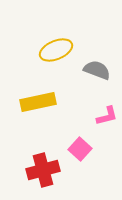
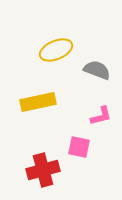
pink L-shape: moved 6 px left
pink square: moved 1 px left, 2 px up; rotated 30 degrees counterclockwise
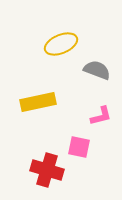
yellow ellipse: moved 5 px right, 6 px up
red cross: moved 4 px right; rotated 32 degrees clockwise
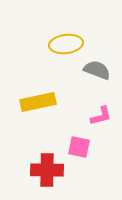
yellow ellipse: moved 5 px right; rotated 16 degrees clockwise
red cross: rotated 16 degrees counterclockwise
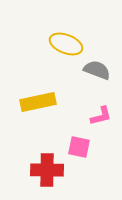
yellow ellipse: rotated 28 degrees clockwise
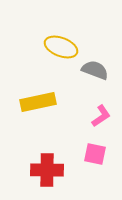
yellow ellipse: moved 5 px left, 3 px down
gray semicircle: moved 2 px left
pink L-shape: rotated 20 degrees counterclockwise
pink square: moved 16 px right, 7 px down
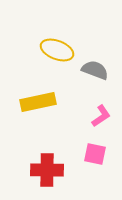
yellow ellipse: moved 4 px left, 3 px down
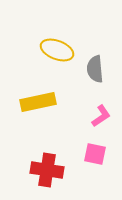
gray semicircle: moved 1 px up; rotated 116 degrees counterclockwise
red cross: rotated 8 degrees clockwise
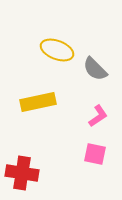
gray semicircle: rotated 40 degrees counterclockwise
pink L-shape: moved 3 px left
red cross: moved 25 px left, 3 px down
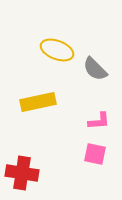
pink L-shape: moved 1 px right, 5 px down; rotated 30 degrees clockwise
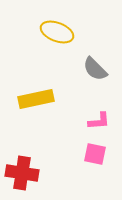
yellow ellipse: moved 18 px up
yellow rectangle: moved 2 px left, 3 px up
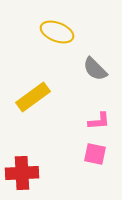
yellow rectangle: moved 3 px left, 2 px up; rotated 24 degrees counterclockwise
red cross: rotated 12 degrees counterclockwise
